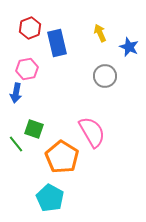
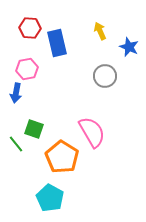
red hexagon: rotated 25 degrees clockwise
yellow arrow: moved 2 px up
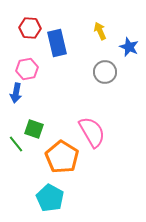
gray circle: moved 4 px up
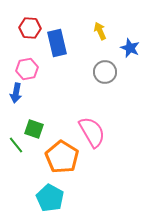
blue star: moved 1 px right, 1 px down
green line: moved 1 px down
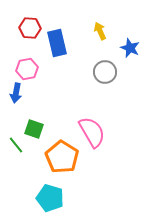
cyan pentagon: rotated 12 degrees counterclockwise
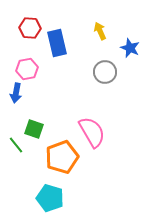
orange pentagon: rotated 20 degrees clockwise
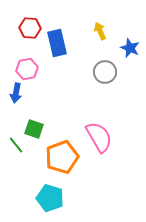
pink semicircle: moved 7 px right, 5 px down
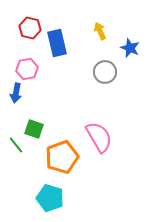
red hexagon: rotated 10 degrees clockwise
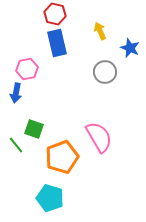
red hexagon: moved 25 px right, 14 px up
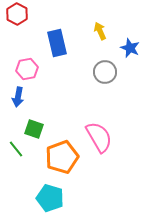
red hexagon: moved 38 px left; rotated 15 degrees clockwise
blue arrow: moved 2 px right, 4 px down
green line: moved 4 px down
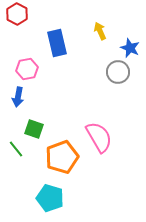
gray circle: moved 13 px right
